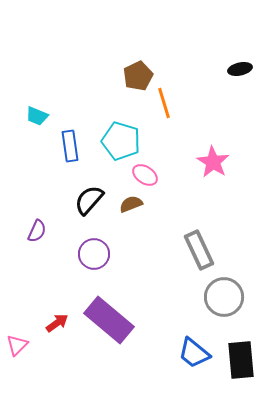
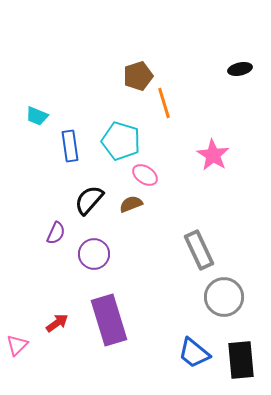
brown pentagon: rotated 8 degrees clockwise
pink star: moved 7 px up
purple semicircle: moved 19 px right, 2 px down
purple rectangle: rotated 33 degrees clockwise
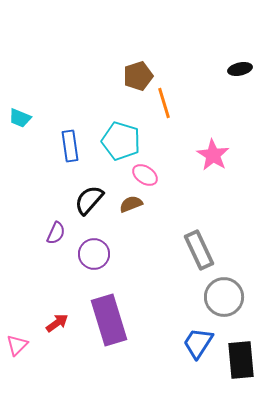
cyan trapezoid: moved 17 px left, 2 px down
blue trapezoid: moved 4 px right, 10 px up; rotated 84 degrees clockwise
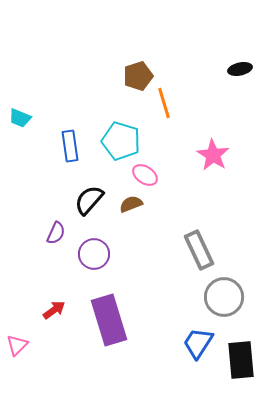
red arrow: moved 3 px left, 13 px up
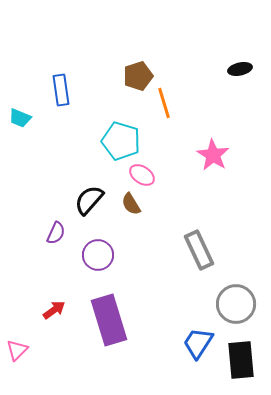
blue rectangle: moved 9 px left, 56 px up
pink ellipse: moved 3 px left
brown semicircle: rotated 100 degrees counterclockwise
purple circle: moved 4 px right, 1 px down
gray circle: moved 12 px right, 7 px down
pink triangle: moved 5 px down
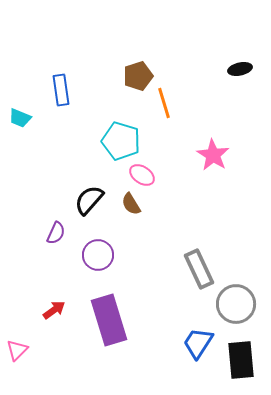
gray rectangle: moved 19 px down
